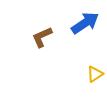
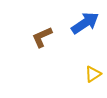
yellow triangle: moved 2 px left
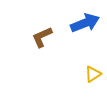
blue arrow: rotated 12 degrees clockwise
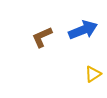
blue arrow: moved 2 px left, 7 px down
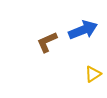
brown L-shape: moved 5 px right, 5 px down
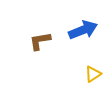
brown L-shape: moved 7 px left, 1 px up; rotated 15 degrees clockwise
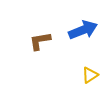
yellow triangle: moved 3 px left, 1 px down
